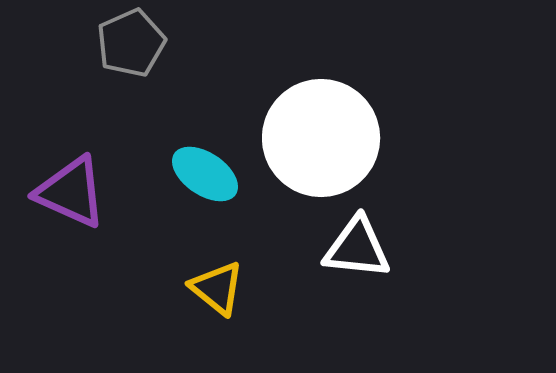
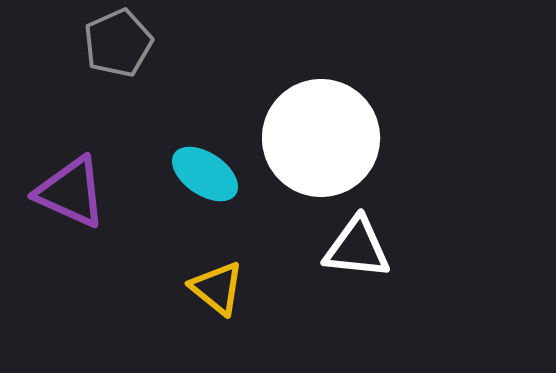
gray pentagon: moved 13 px left
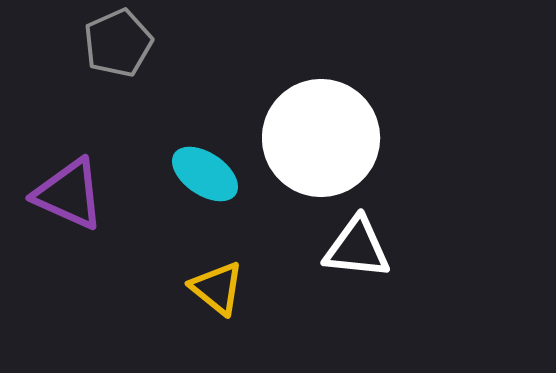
purple triangle: moved 2 px left, 2 px down
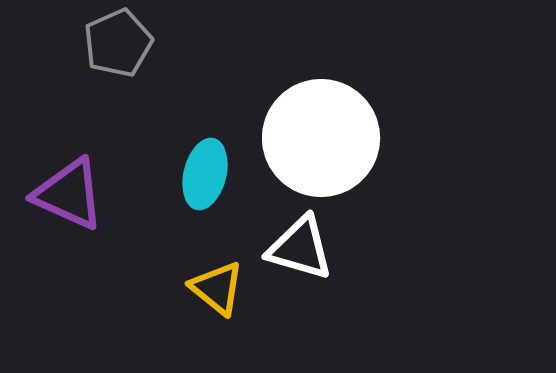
cyan ellipse: rotated 70 degrees clockwise
white triangle: moved 57 px left; rotated 10 degrees clockwise
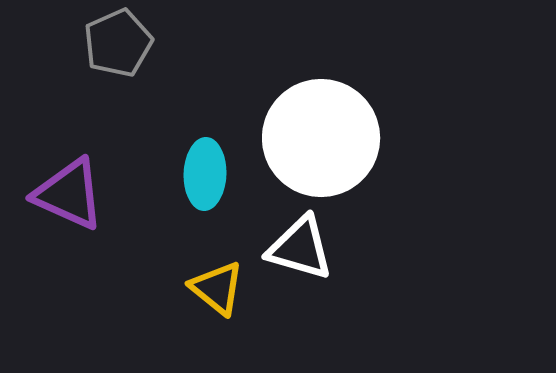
cyan ellipse: rotated 12 degrees counterclockwise
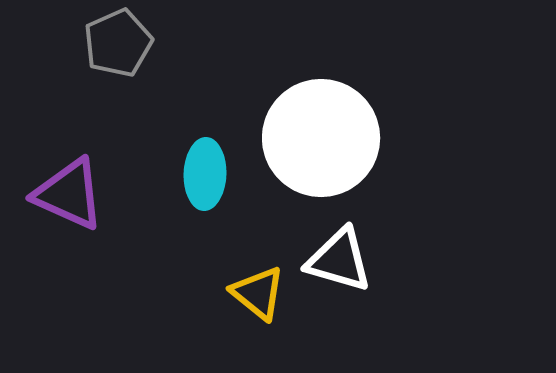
white triangle: moved 39 px right, 12 px down
yellow triangle: moved 41 px right, 5 px down
